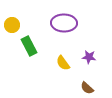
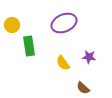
purple ellipse: rotated 25 degrees counterclockwise
green rectangle: rotated 18 degrees clockwise
brown semicircle: moved 4 px left
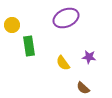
purple ellipse: moved 2 px right, 5 px up
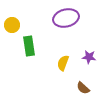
purple ellipse: rotated 10 degrees clockwise
yellow semicircle: rotated 56 degrees clockwise
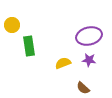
purple ellipse: moved 23 px right, 18 px down
purple star: moved 3 px down
yellow semicircle: rotated 49 degrees clockwise
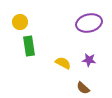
yellow circle: moved 8 px right, 3 px up
purple ellipse: moved 13 px up
yellow semicircle: rotated 49 degrees clockwise
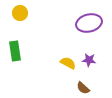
yellow circle: moved 9 px up
green rectangle: moved 14 px left, 5 px down
yellow semicircle: moved 5 px right
